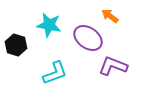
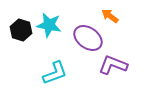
black hexagon: moved 5 px right, 15 px up
purple L-shape: moved 1 px up
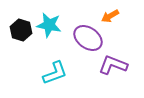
orange arrow: rotated 66 degrees counterclockwise
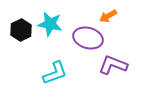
orange arrow: moved 2 px left
cyan star: moved 1 px right, 1 px up
black hexagon: rotated 15 degrees clockwise
purple ellipse: rotated 20 degrees counterclockwise
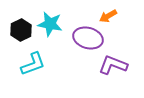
cyan L-shape: moved 22 px left, 9 px up
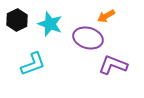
orange arrow: moved 2 px left
cyan star: rotated 10 degrees clockwise
black hexagon: moved 4 px left, 10 px up
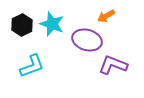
black hexagon: moved 5 px right, 5 px down
cyan star: moved 2 px right
purple ellipse: moved 1 px left, 2 px down
cyan L-shape: moved 1 px left, 2 px down
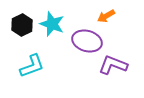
purple ellipse: moved 1 px down
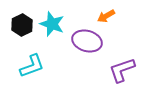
purple L-shape: moved 9 px right, 5 px down; rotated 40 degrees counterclockwise
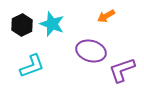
purple ellipse: moved 4 px right, 10 px down
